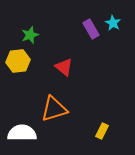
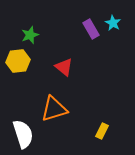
white semicircle: moved 1 px right, 1 px down; rotated 72 degrees clockwise
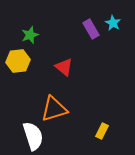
white semicircle: moved 10 px right, 2 px down
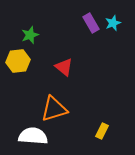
cyan star: rotated 21 degrees clockwise
purple rectangle: moved 6 px up
white semicircle: rotated 68 degrees counterclockwise
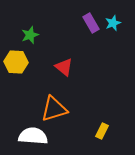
yellow hexagon: moved 2 px left, 1 px down; rotated 10 degrees clockwise
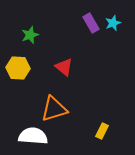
yellow hexagon: moved 2 px right, 6 px down
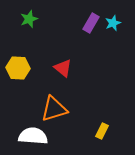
purple rectangle: rotated 60 degrees clockwise
green star: moved 1 px left, 16 px up
red triangle: moved 1 px left, 1 px down
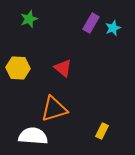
cyan star: moved 5 px down
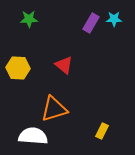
green star: rotated 18 degrees clockwise
cyan star: moved 1 px right, 9 px up; rotated 21 degrees clockwise
red triangle: moved 1 px right, 3 px up
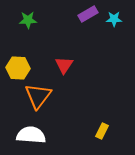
green star: moved 1 px left, 1 px down
purple rectangle: moved 3 px left, 9 px up; rotated 30 degrees clockwise
red triangle: rotated 24 degrees clockwise
orange triangle: moved 16 px left, 13 px up; rotated 36 degrees counterclockwise
white semicircle: moved 2 px left, 1 px up
